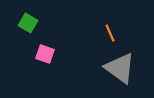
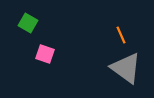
orange line: moved 11 px right, 2 px down
gray triangle: moved 6 px right
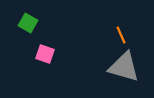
gray triangle: moved 2 px left, 1 px up; rotated 20 degrees counterclockwise
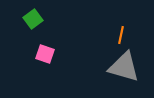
green square: moved 5 px right, 4 px up; rotated 24 degrees clockwise
orange line: rotated 36 degrees clockwise
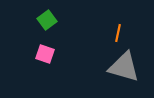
green square: moved 14 px right, 1 px down
orange line: moved 3 px left, 2 px up
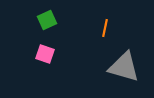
green square: rotated 12 degrees clockwise
orange line: moved 13 px left, 5 px up
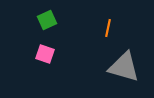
orange line: moved 3 px right
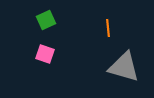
green square: moved 1 px left
orange line: rotated 18 degrees counterclockwise
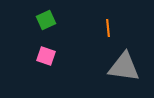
pink square: moved 1 px right, 2 px down
gray triangle: rotated 8 degrees counterclockwise
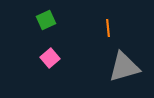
pink square: moved 4 px right, 2 px down; rotated 30 degrees clockwise
gray triangle: rotated 24 degrees counterclockwise
